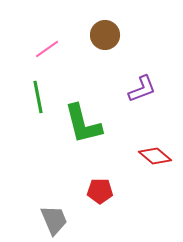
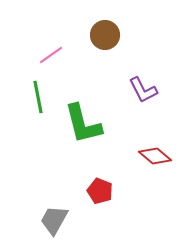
pink line: moved 4 px right, 6 px down
purple L-shape: moved 1 px right, 1 px down; rotated 84 degrees clockwise
red pentagon: rotated 20 degrees clockwise
gray trapezoid: rotated 128 degrees counterclockwise
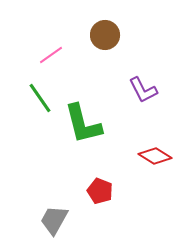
green line: moved 2 px right, 1 px down; rotated 24 degrees counterclockwise
red diamond: rotated 8 degrees counterclockwise
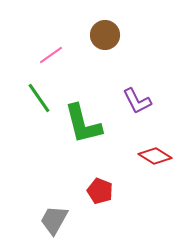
purple L-shape: moved 6 px left, 11 px down
green line: moved 1 px left
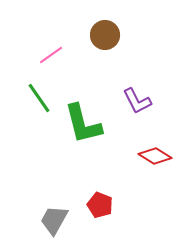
red pentagon: moved 14 px down
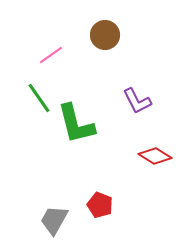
green L-shape: moved 7 px left
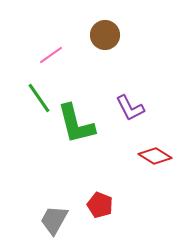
purple L-shape: moved 7 px left, 7 px down
